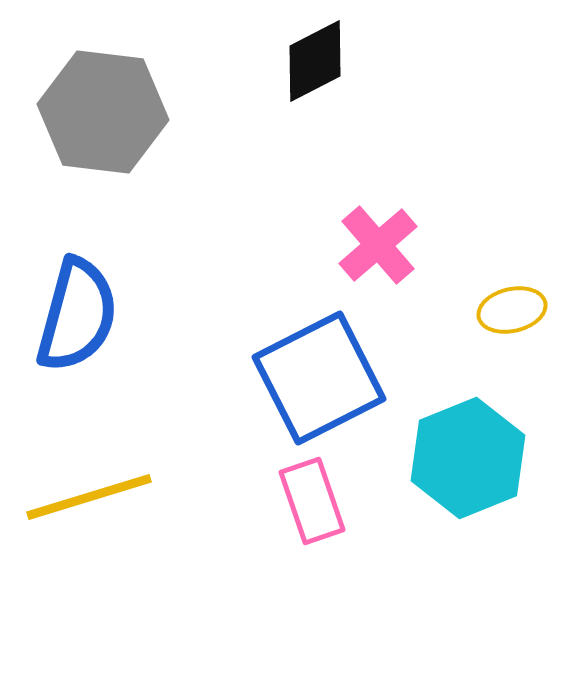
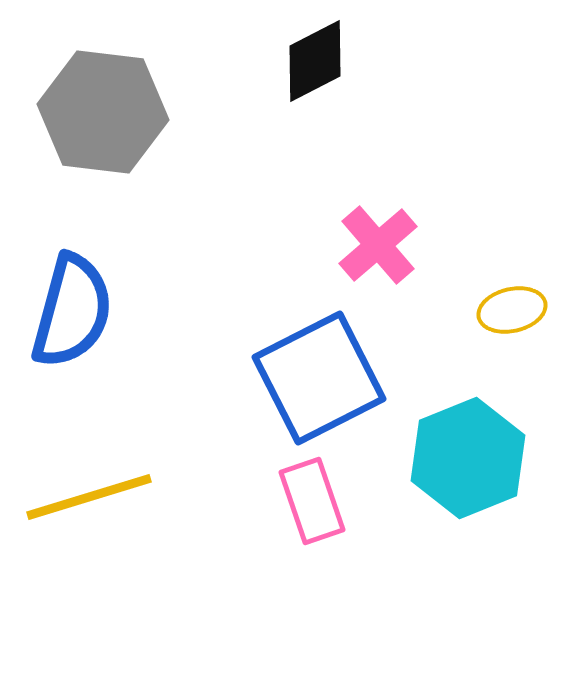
blue semicircle: moved 5 px left, 4 px up
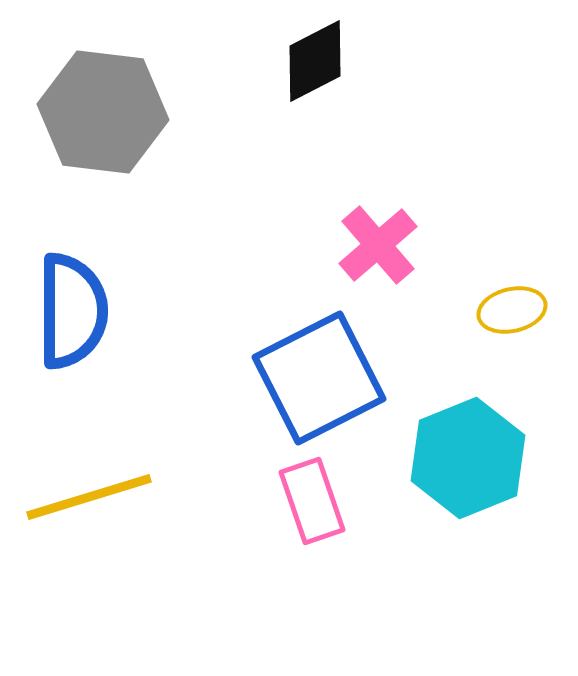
blue semicircle: rotated 15 degrees counterclockwise
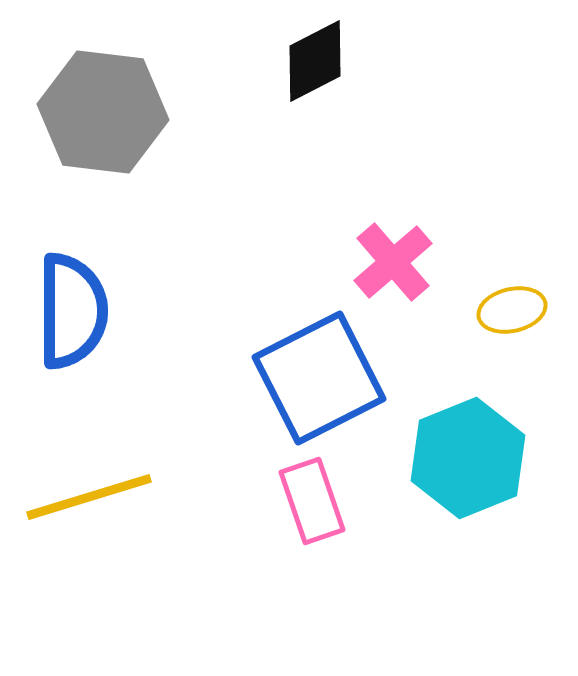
pink cross: moved 15 px right, 17 px down
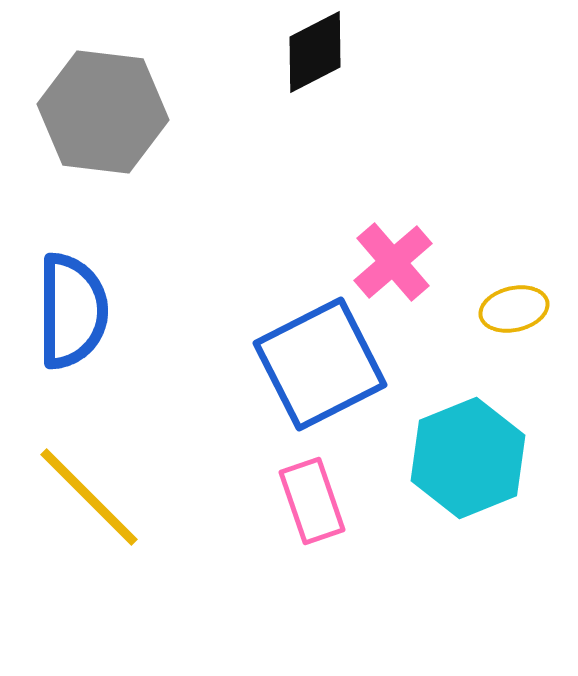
black diamond: moved 9 px up
yellow ellipse: moved 2 px right, 1 px up
blue square: moved 1 px right, 14 px up
yellow line: rotated 62 degrees clockwise
